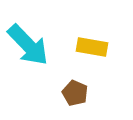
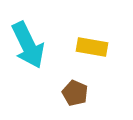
cyan arrow: rotated 18 degrees clockwise
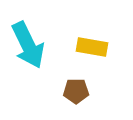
brown pentagon: moved 1 px right, 2 px up; rotated 25 degrees counterclockwise
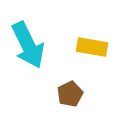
brown pentagon: moved 6 px left, 3 px down; rotated 25 degrees counterclockwise
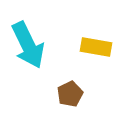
yellow rectangle: moved 4 px right
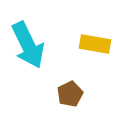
yellow rectangle: moved 1 px left, 3 px up
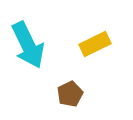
yellow rectangle: rotated 36 degrees counterclockwise
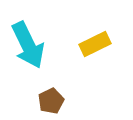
brown pentagon: moved 19 px left, 7 px down
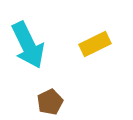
brown pentagon: moved 1 px left, 1 px down
